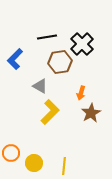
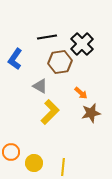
blue L-shape: rotated 10 degrees counterclockwise
orange arrow: rotated 64 degrees counterclockwise
brown star: rotated 18 degrees clockwise
orange circle: moved 1 px up
yellow line: moved 1 px left, 1 px down
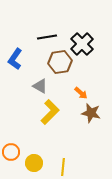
brown star: rotated 24 degrees clockwise
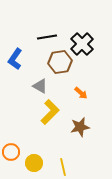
brown star: moved 11 px left, 14 px down; rotated 24 degrees counterclockwise
yellow line: rotated 18 degrees counterclockwise
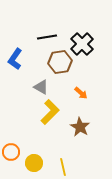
gray triangle: moved 1 px right, 1 px down
brown star: rotated 30 degrees counterclockwise
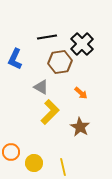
blue L-shape: rotated 10 degrees counterclockwise
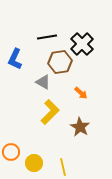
gray triangle: moved 2 px right, 5 px up
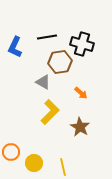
black cross: rotated 30 degrees counterclockwise
blue L-shape: moved 12 px up
